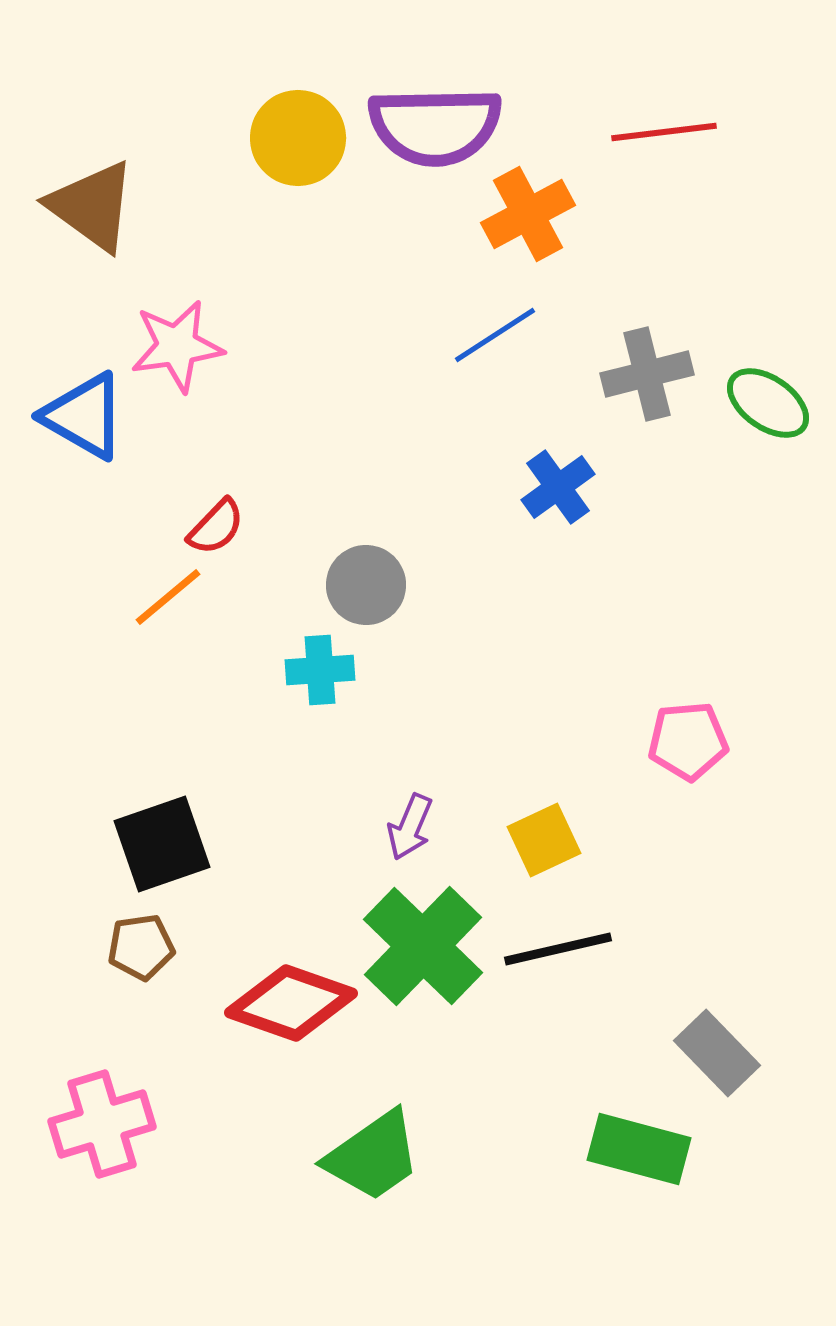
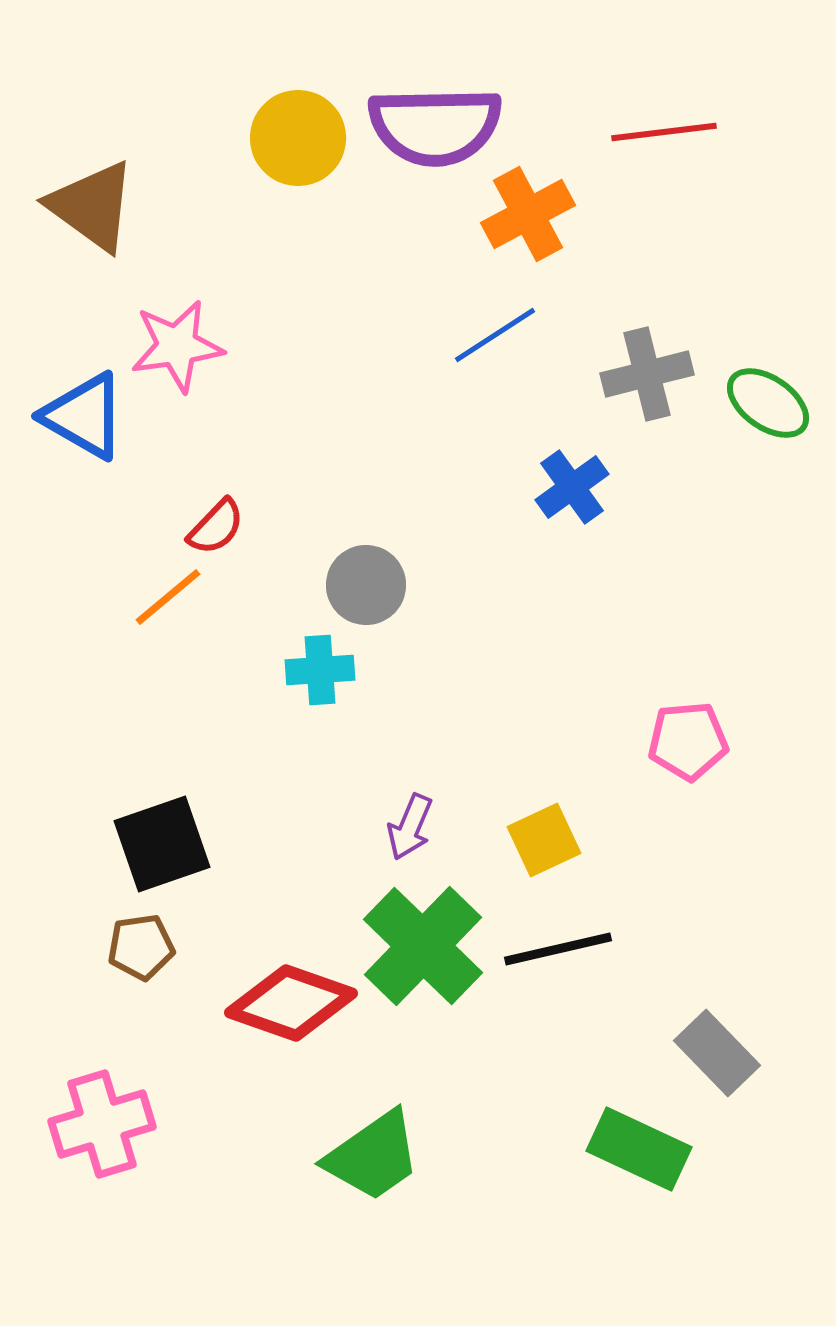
blue cross: moved 14 px right
green rectangle: rotated 10 degrees clockwise
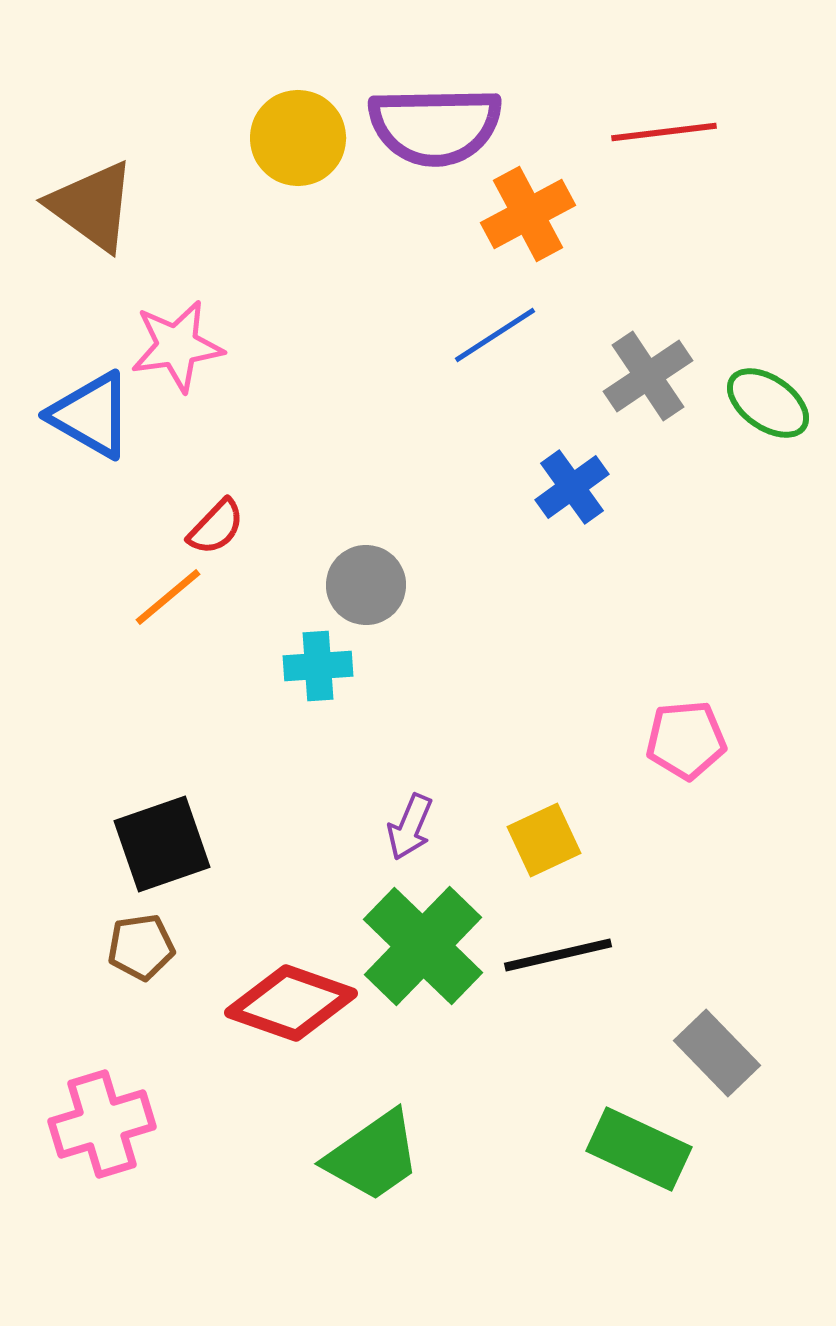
gray cross: moved 1 px right, 2 px down; rotated 20 degrees counterclockwise
blue triangle: moved 7 px right, 1 px up
cyan cross: moved 2 px left, 4 px up
pink pentagon: moved 2 px left, 1 px up
black line: moved 6 px down
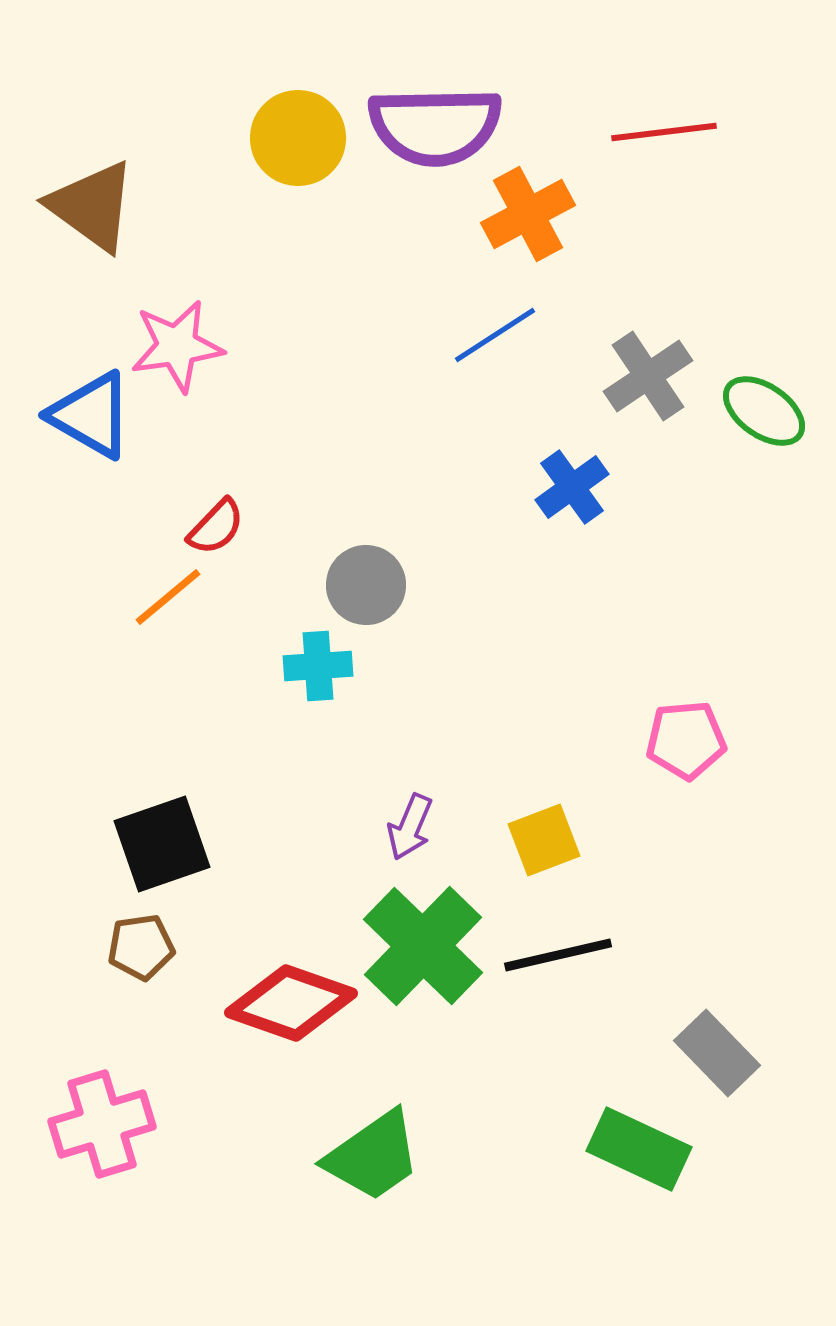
green ellipse: moved 4 px left, 8 px down
yellow square: rotated 4 degrees clockwise
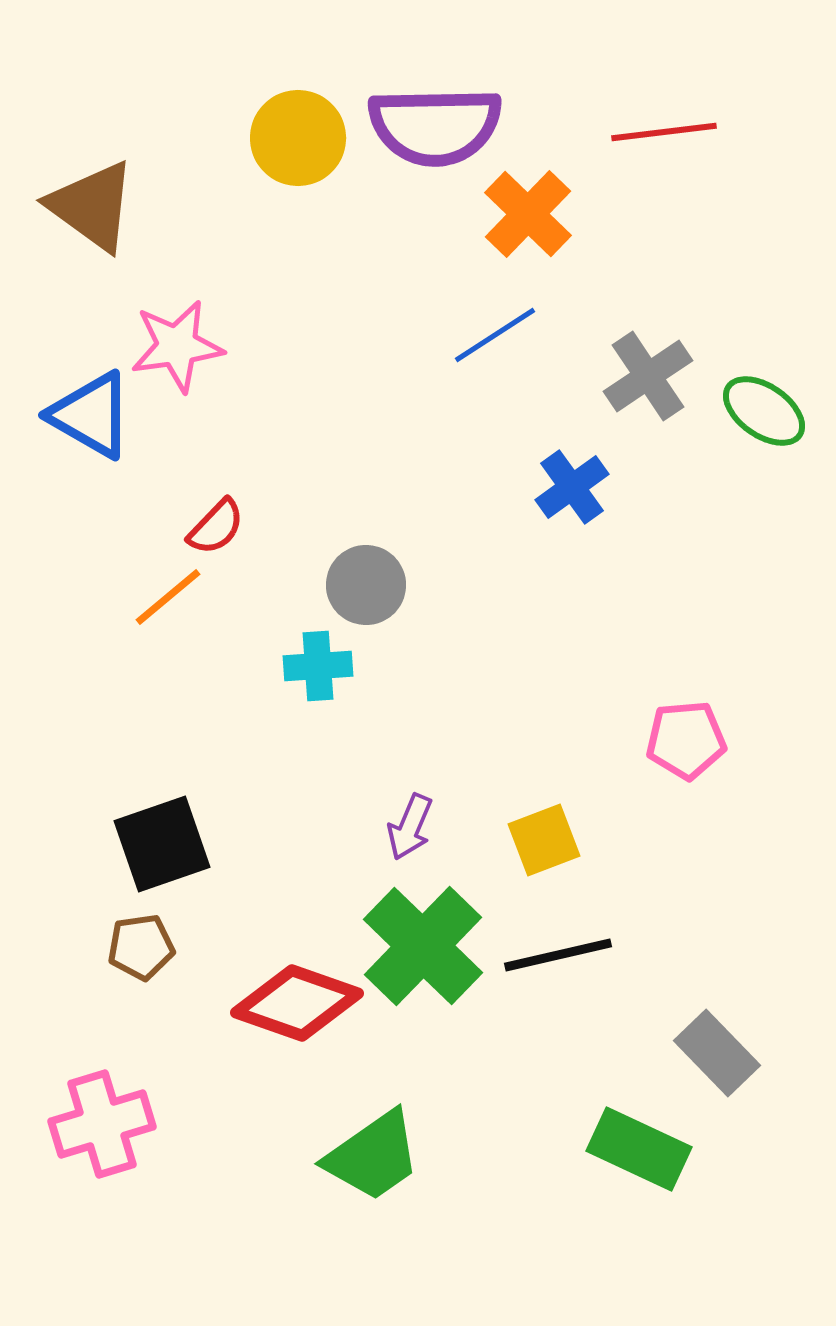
orange cross: rotated 18 degrees counterclockwise
red diamond: moved 6 px right
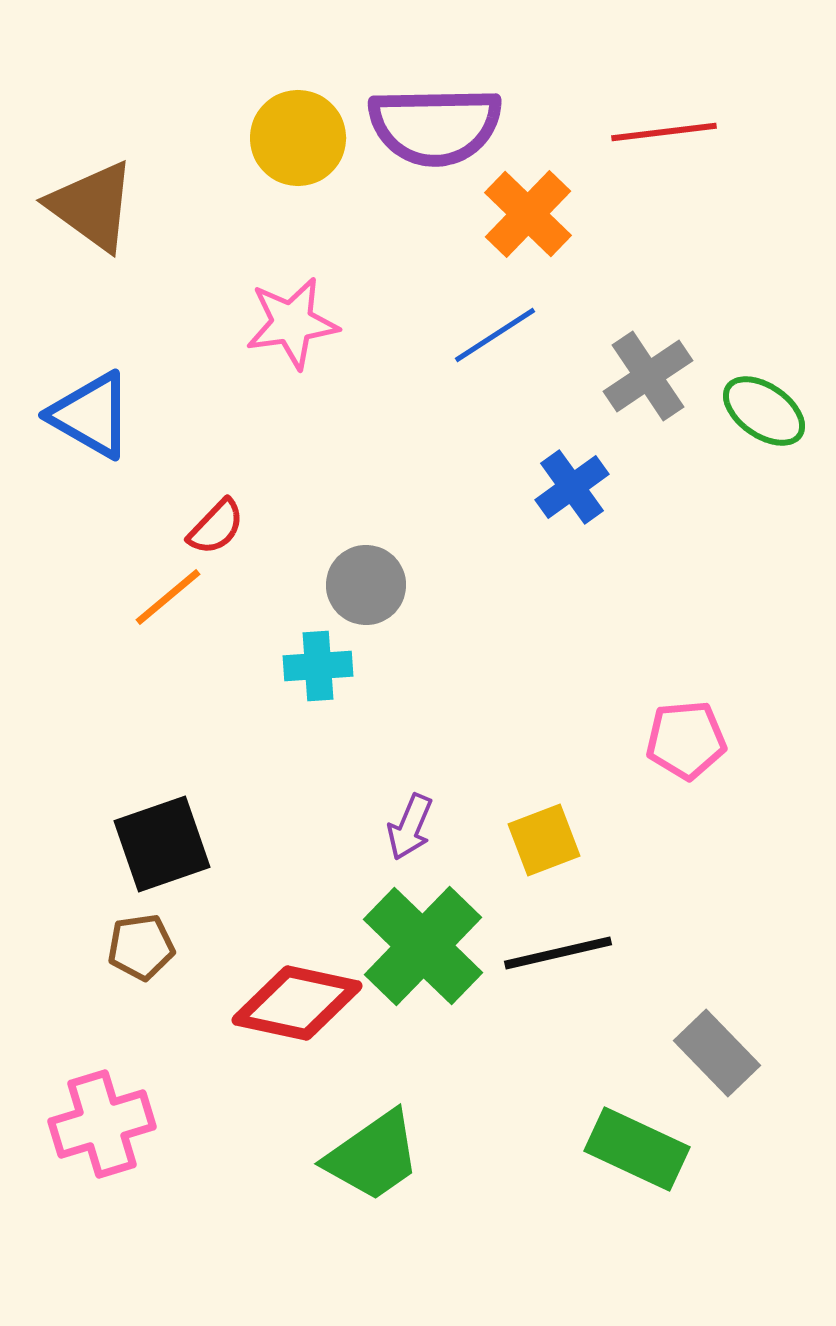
pink star: moved 115 px right, 23 px up
black line: moved 2 px up
red diamond: rotated 7 degrees counterclockwise
green rectangle: moved 2 px left
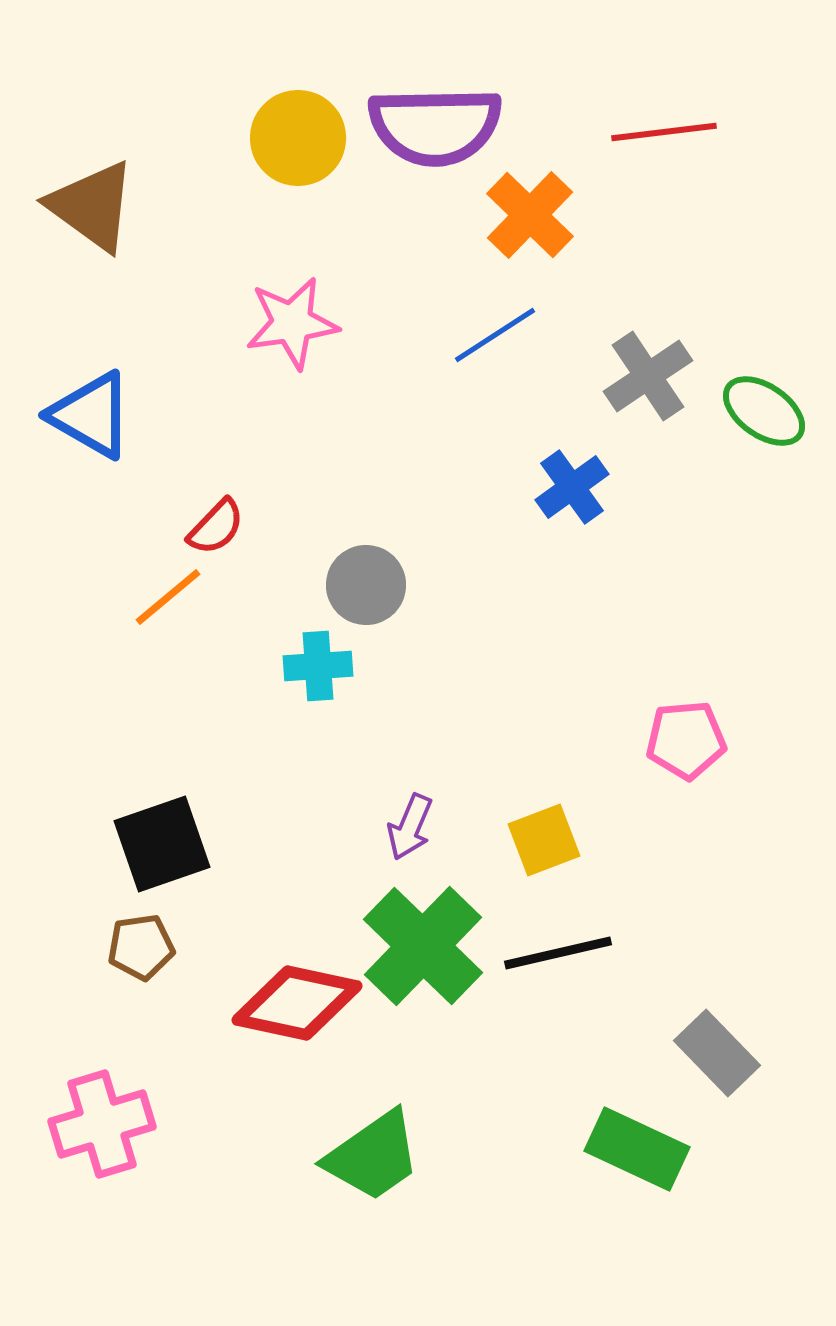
orange cross: moved 2 px right, 1 px down
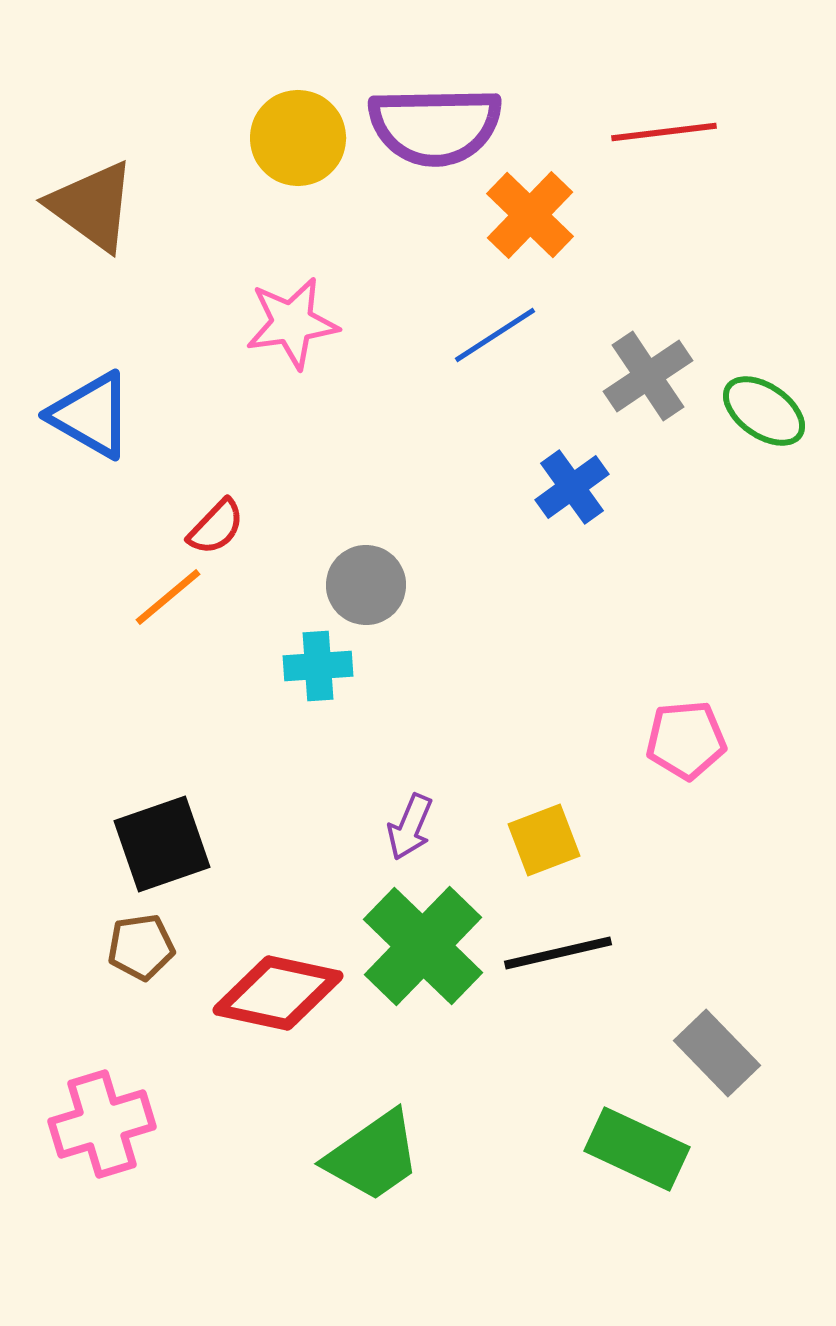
red diamond: moved 19 px left, 10 px up
